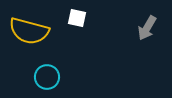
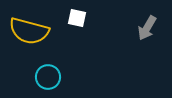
cyan circle: moved 1 px right
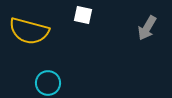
white square: moved 6 px right, 3 px up
cyan circle: moved 6 px down
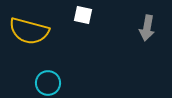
gray arrow: rotated 20 degrees counterclockwise
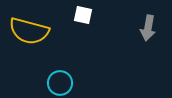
gray arrow: moved 1 px right
cyan circle: moved 12 px right
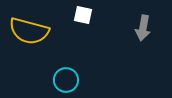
gray arrow: moved 5 px left
cyan circle: moved 6 px right, 3 px up
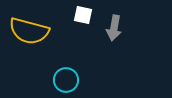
gray arrow: moved 29 px left
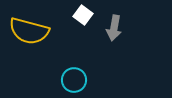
white square: rotated 24 degrees clockwise
cyan circle: moved 8 px right
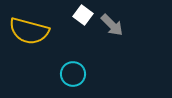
gray arrow: moved 2 px left, 3 px up; rotated 55 degrees counterclockwise
cyan circle: moved 1 px left, 6 px up
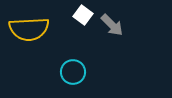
yellow semicircle: moved 2 px up; rotated 18 degrees counterclockwise
cyan circle: moved 2 px up
